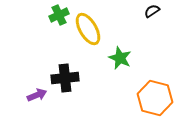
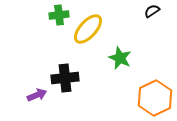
green cross: rotated 18 degrees clockwise
yellow ellipse: rotated 72 degrees clockwise
orange hexagon: rotated 20 degrees clockwise
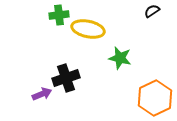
yellow ellipse: rotated 60 degrees clockwise
green star: rotated 10 degrees counterclockwise
black cross: moved 1 px right; rotated 12 degrees counterclockwise
purple arrow: moved 5 px right, 1 px up
